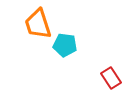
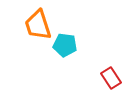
orange trapezoid: moved 1 px down
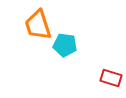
red rectangle: rotated 40 degrees counterclockwise
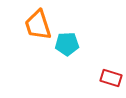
cyan pentagon: moved 2 px right, 1 px up; rotated 10 degrees counterclockwise
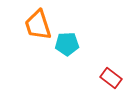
red rectangle: rotated 20 degrees clockwise
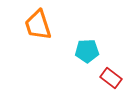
cyan pentagon: moved 20 px right, 7 px down
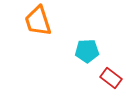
orange trapezoid: moved 4 px up
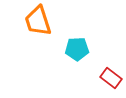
cyan pentagon: moved 10 px left, 2 px up
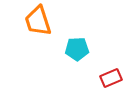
red rectangle: rotated 60 degrees counterclockwise
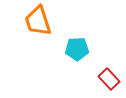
red rectangle: moved 2 px left, 1 px down; rotated 70 degrees clockwise
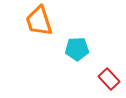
orange trapezoid: moved 1 px right
